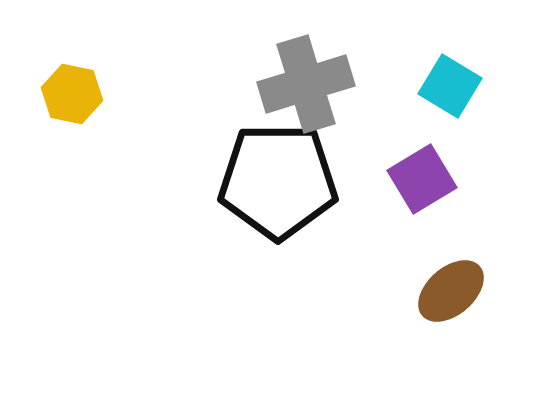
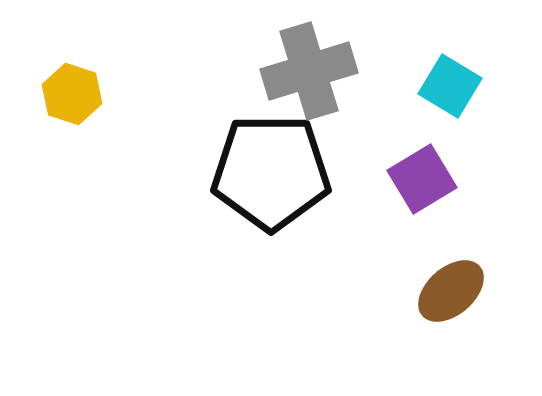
gray cross: moved 3 px right, 13 px up
yellow hexagon: rotated 6 degrees clockwise
black pentagon: moved 7 px left, 9 px up
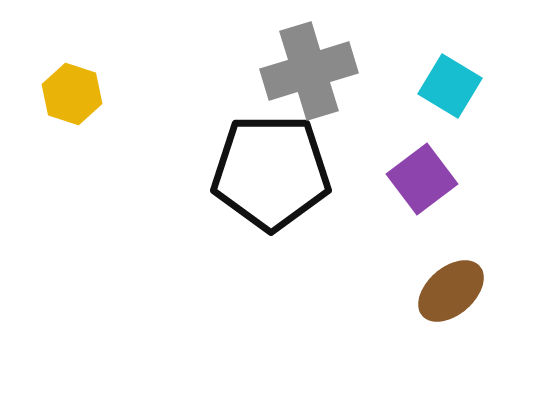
purple square: rotated 6 degrees counterclockwise
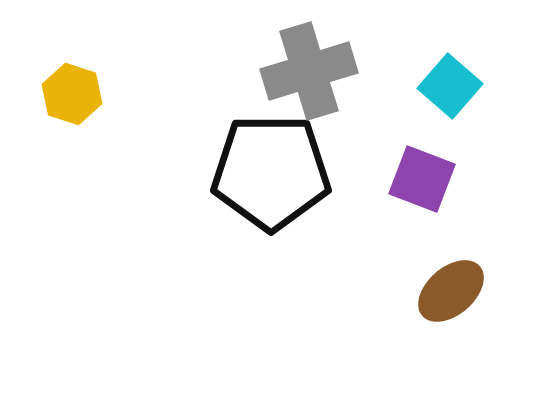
cyan square: rotated 10 degrees clockwise
purple square: rotated 32 degrees counterclockwise
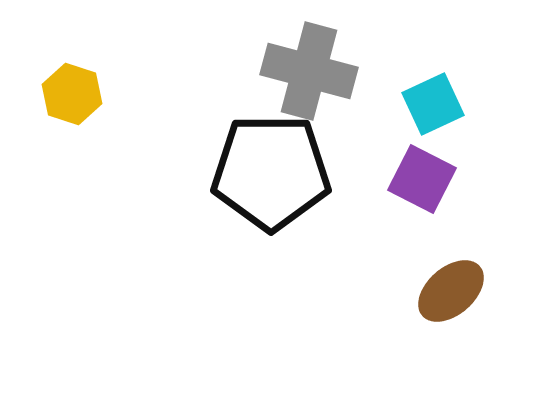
gray cross: rotated 32 degrees clockwise
cyan square: moved 17 px left, 18 px down; rotated 24 degrees clockwise
purple square: rotated 6 degrees clockwise
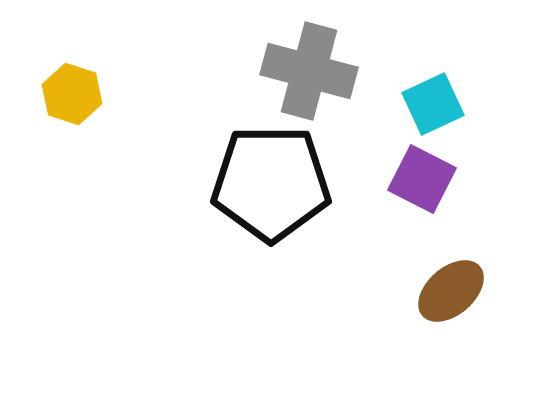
black pentagon: moved 11 px down
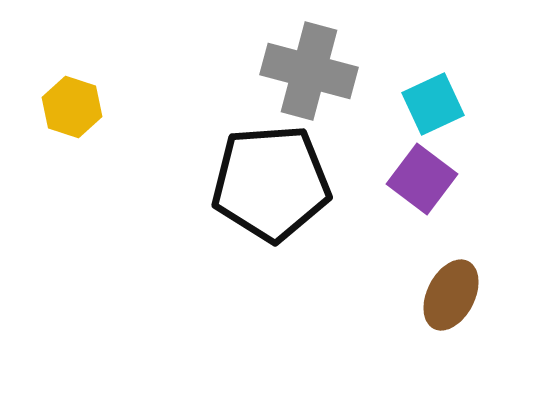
yellow hexagon: moved 13 px down
purple square: rotated 10 degrees clockwise
black pentagon: rotated 4 degrees counterclockwise
brown ellipse: moved 4 px down; rotated 22 degrees counterclockwise
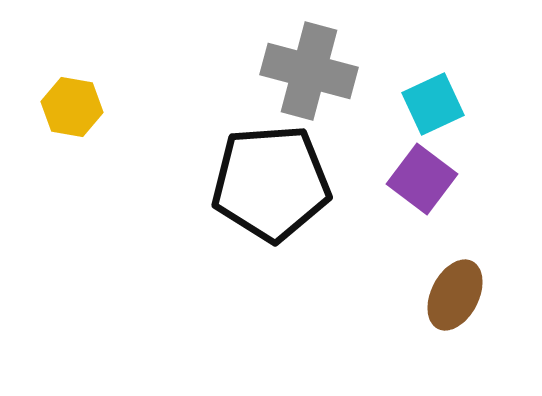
yellow hexagon: rotated 8 degrees counterclockwise
brown ellipse: moved 4 px right
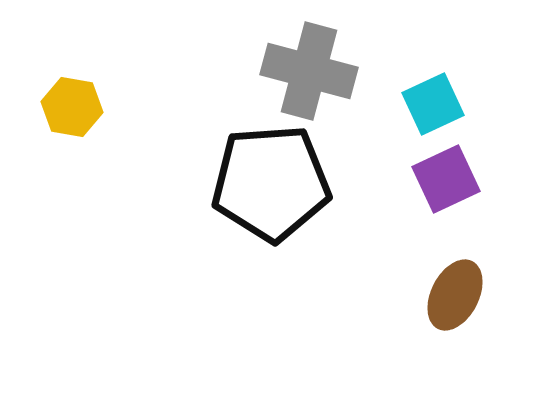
purple square: moved 24 px right; rotated 28 degrees clockwise
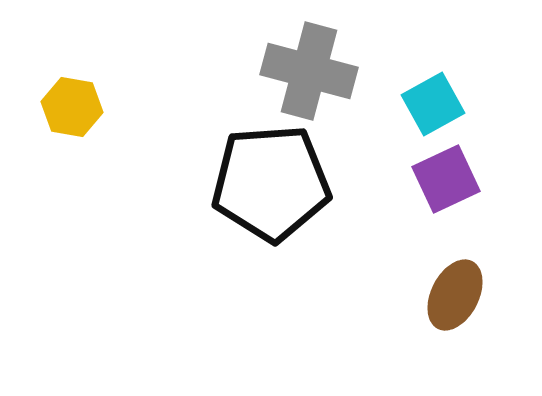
cyan square: rotated 4 degrees counterclockwise
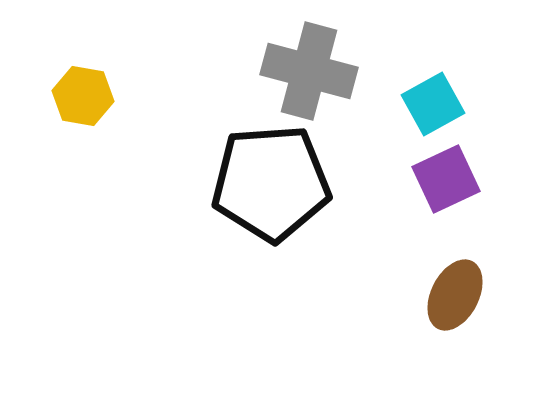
yellow hexagon: moved 11 px right, 11 px up
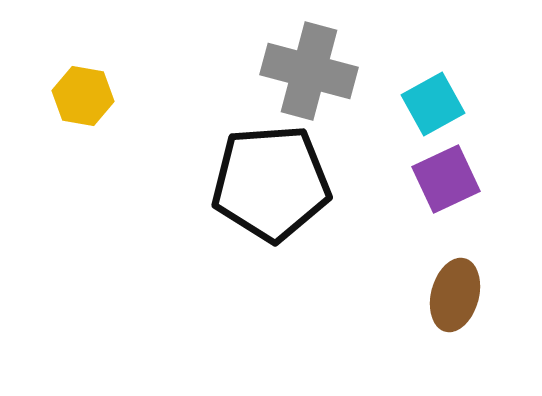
brown ellipse: rotated 12 degrees counterclockwise
